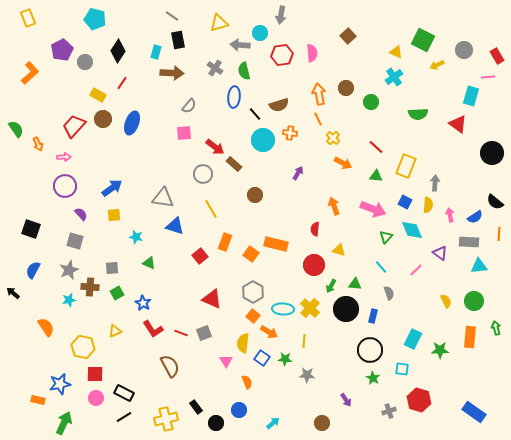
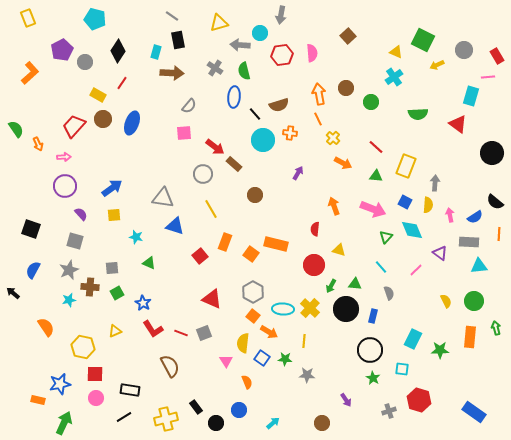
black rectangle at (124, 393): moved 6 px right, 3 px up; rotated 18 degrees counterclockwise
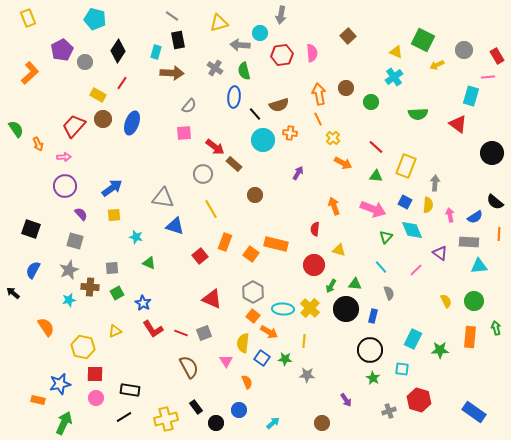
brown semicircle at (170, 366): moved 19 px right, 1 px down
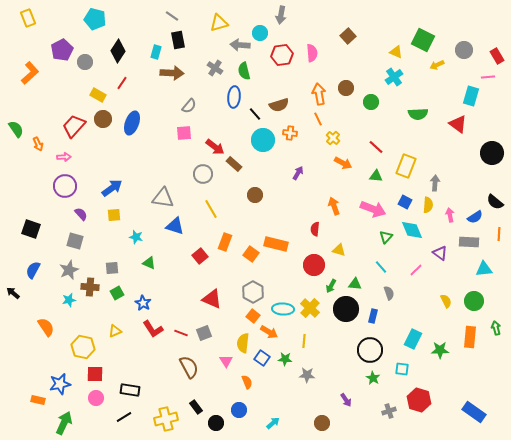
cyan triangle at (479, 266): moved 5 px right, 3 px down
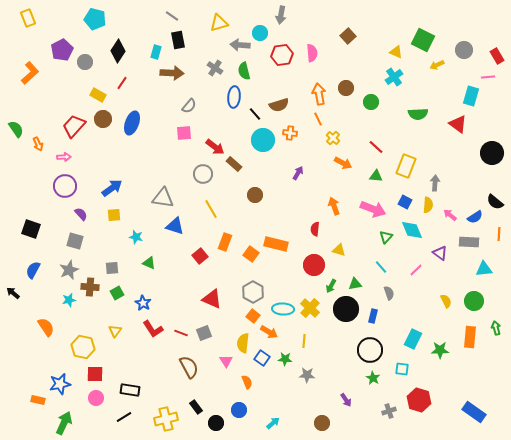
pink arrow at (450, 215): rotated 40 degrees counterclockwise
green triangle at (355, 284): rotated 16 degrees counterclockwise
yellow triangle at (115, 331): rotated 32 degrees counterclockwise
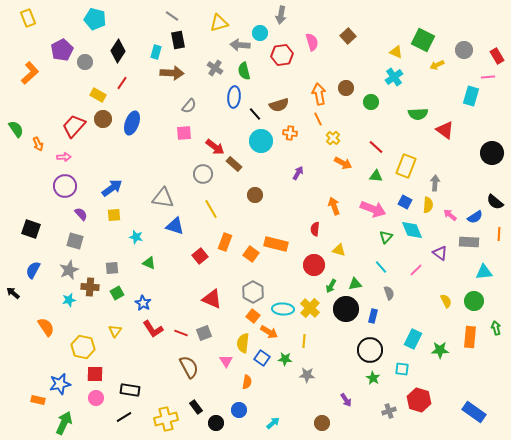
pink semicircle at (312, 53): moved 11 px up; rotated 12 degrees counterclockwise
red triangle at (458, 124): moved 13 px left, 6 px down
cyan circle at (263, 140): moved 2 px left, 1 px down
cyan triangle at (484, 269): moved 3 px down
orange semicircle at (247, 382): rotated 32 degrees clockwise
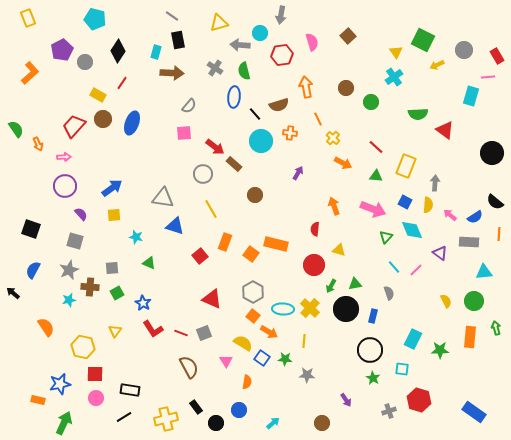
yellow triangle at (396, 52): rotated 32 degrees clockwise
orange arrow at (319, 94): moved 13 px left, 7 px up
cyan line at (381, 267): moved 13 px right
yellow semicircle at (243, 343): rotated 114 degrees clockwise
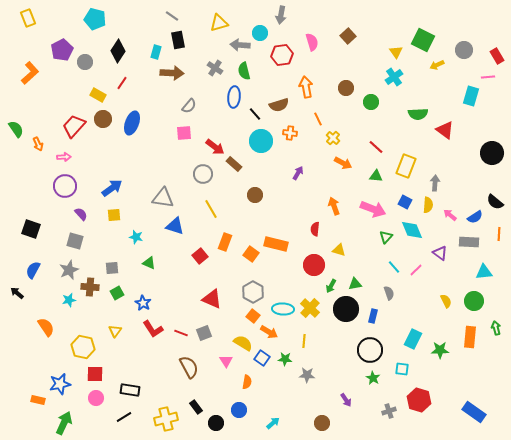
black arrow at (13, 293): moved 4 px right
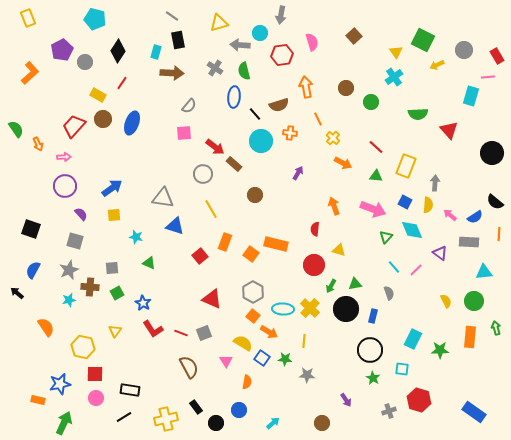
brown square at (348, 36): moved 6 px right
red triangle at (445, 130): moved 4 px right; rotated 12 degrees clockwise
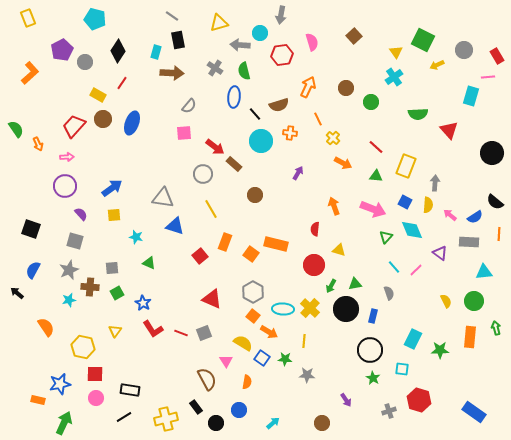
orange arrow at (306, 87): moved 2 px right; rotated 35 degrees clockwise
pink arrow at (64, 157): moved 3 px right
brown semicircle at (189, 367): moved 18 px right, 12 px down
